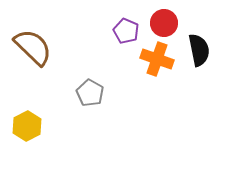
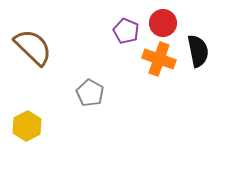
red circle: moved 1 px left
black semicircle: moved 1 px left, 1 px down
orange cross: moved 2 px right
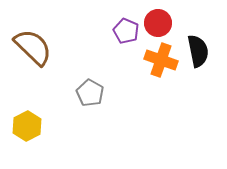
red circle: moved 5 px left
orange cross: moved 2 px right, 1 px down
